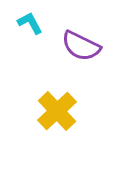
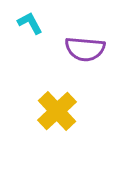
purple semicircle: moved 4 px right, 3 px down; rotated 21 degrees counterclockwise
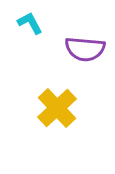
yellow cross: moved 3 px up
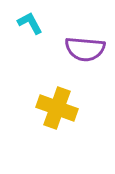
yellow cross: rotated 27 degrees counterclockwise
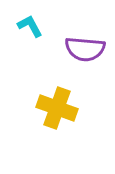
cyan L-shape: moved 3 px down
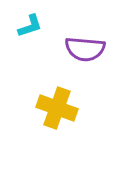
cyan L-shape: rotated 100 degrees clockwise
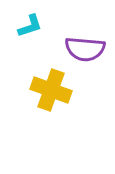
yellow cross: moved 6 px left, 18 px up
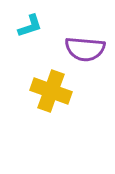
yellow cross: moved 1 px down
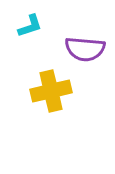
yellow cross: rotated 33 degrees counterclockwise
